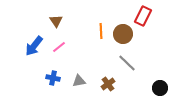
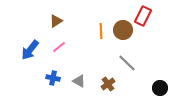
brown triangle: rotated 32 degrees clockwise
brown circle: moved 4 px up
blue arrow: moved 4 px left, 4 px down
gray triangle: rotated 40 degrees clockwise
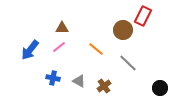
brown triangle: moved 6 px right, 7 px down; rotated 32 degrees clockwise
orange line: moved 5 px left, 18 px down; rotated 49 degrees counterclockwise
gray line: moved 1 px right
brown cross: moved 4 px left, 2 px down
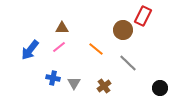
gray triangle: moved 5 px left, 2 px down; rotated 32 degrees clockwise
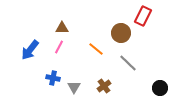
brown circle: moved 2 px left, 3 px down
pink line: rotated 24 degrees counterclockwise
gray triangle: moved 4 px down
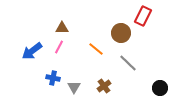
blue arrow: moved 2 px right, 1 px down; rotated 15 degrees clockwise
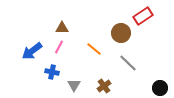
red rectangle: rotated 30 degrees clockwise
orange line: moved 2 px left
blue cross: moved 1 px left, 6 px up
gray triangle: moved 2 px up
